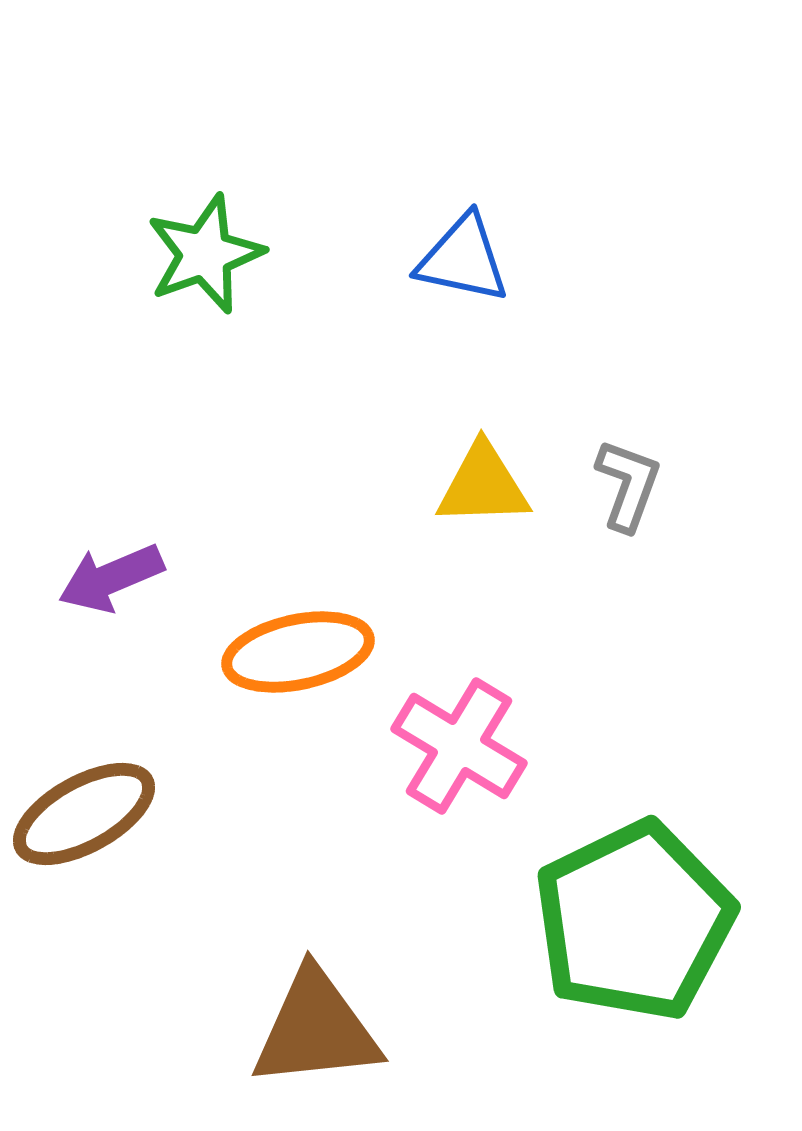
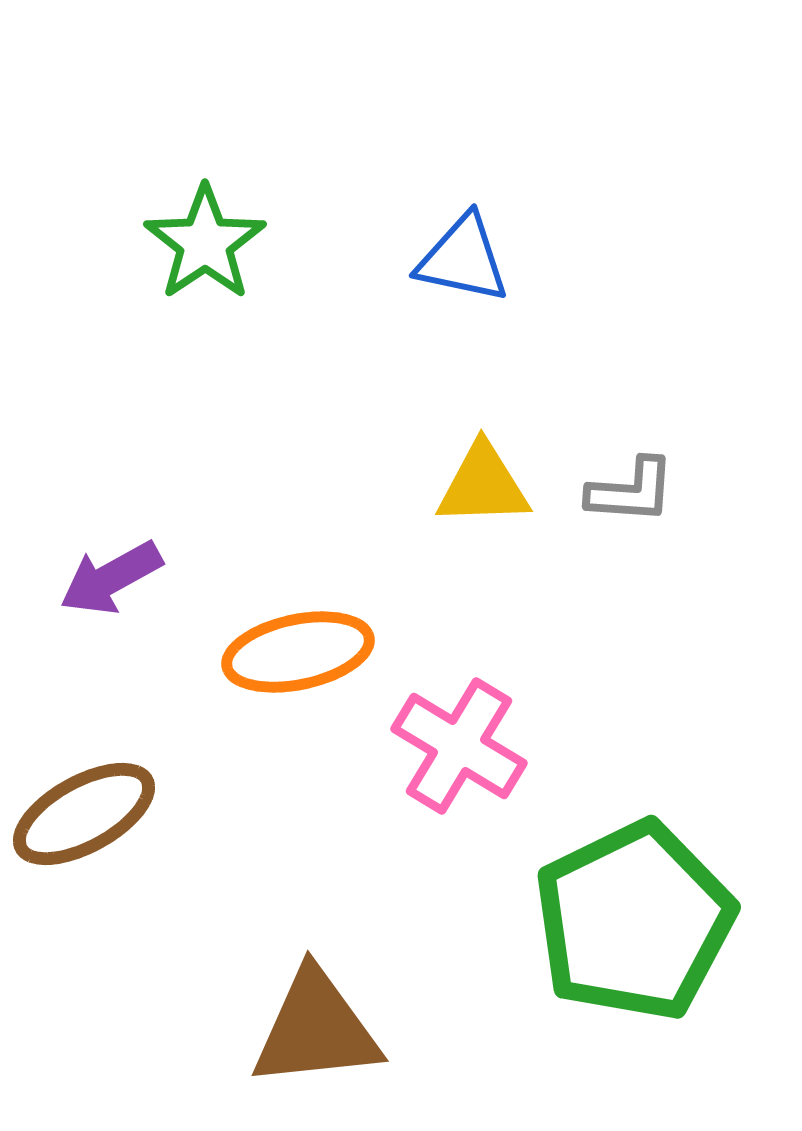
green star: moved 11 px up; rotated 14 degrees counterclockwise
gray L-shape: moved 3 px right, 6 px down; rotated 74 degrees clockwise
purple arrow: rotated 6 degrees counterclockwise
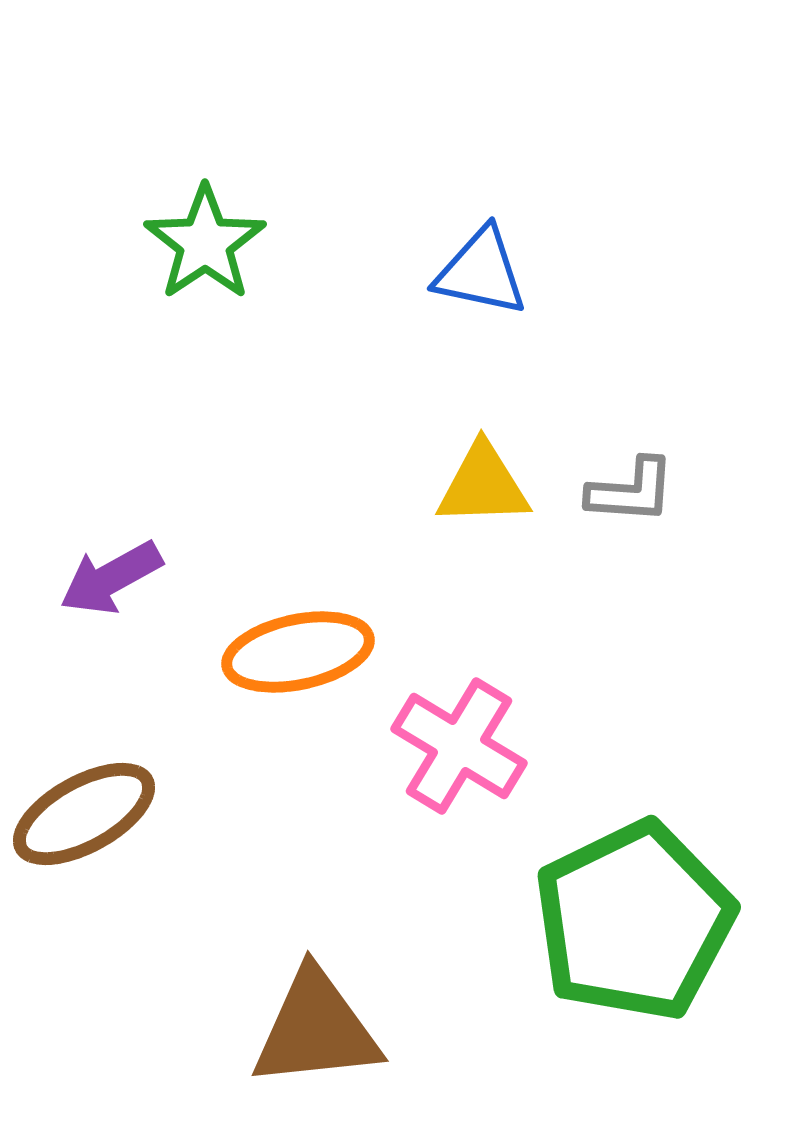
blue triangle: moved 18 px right, 13 px down
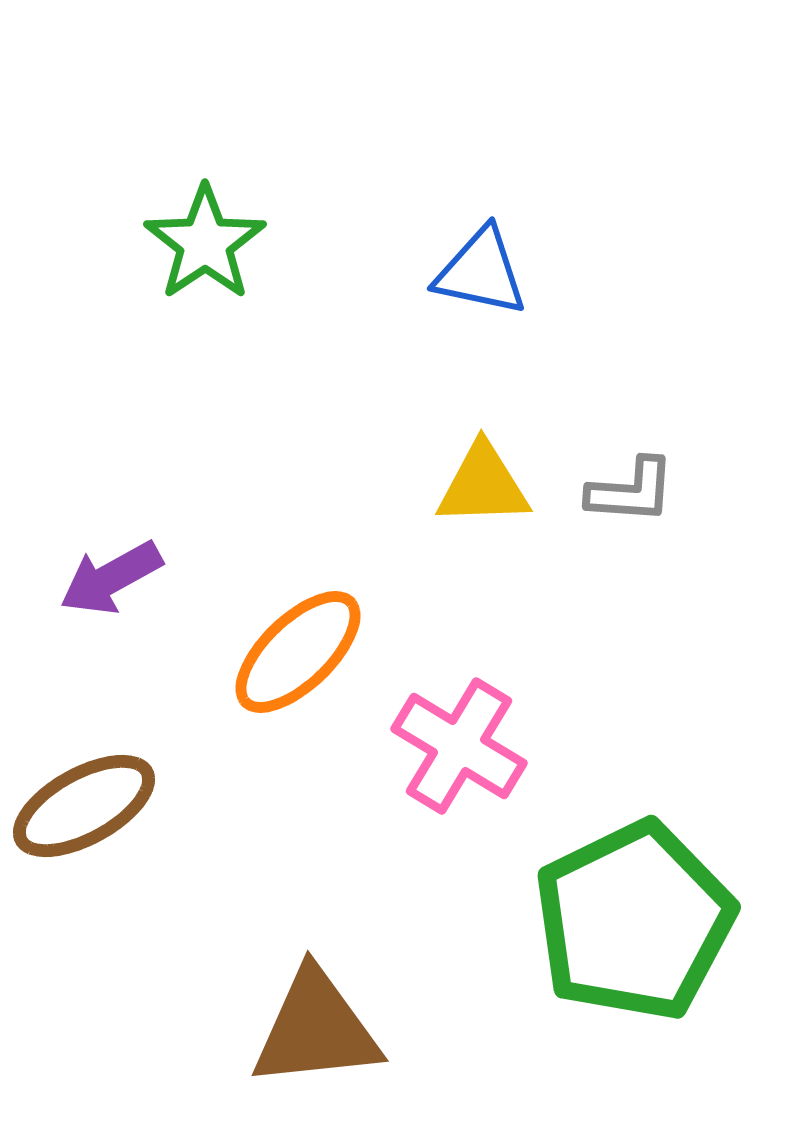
orange ellipse: rotated 32 degrees counterclockwise
brown ellipse: moved 8 px up
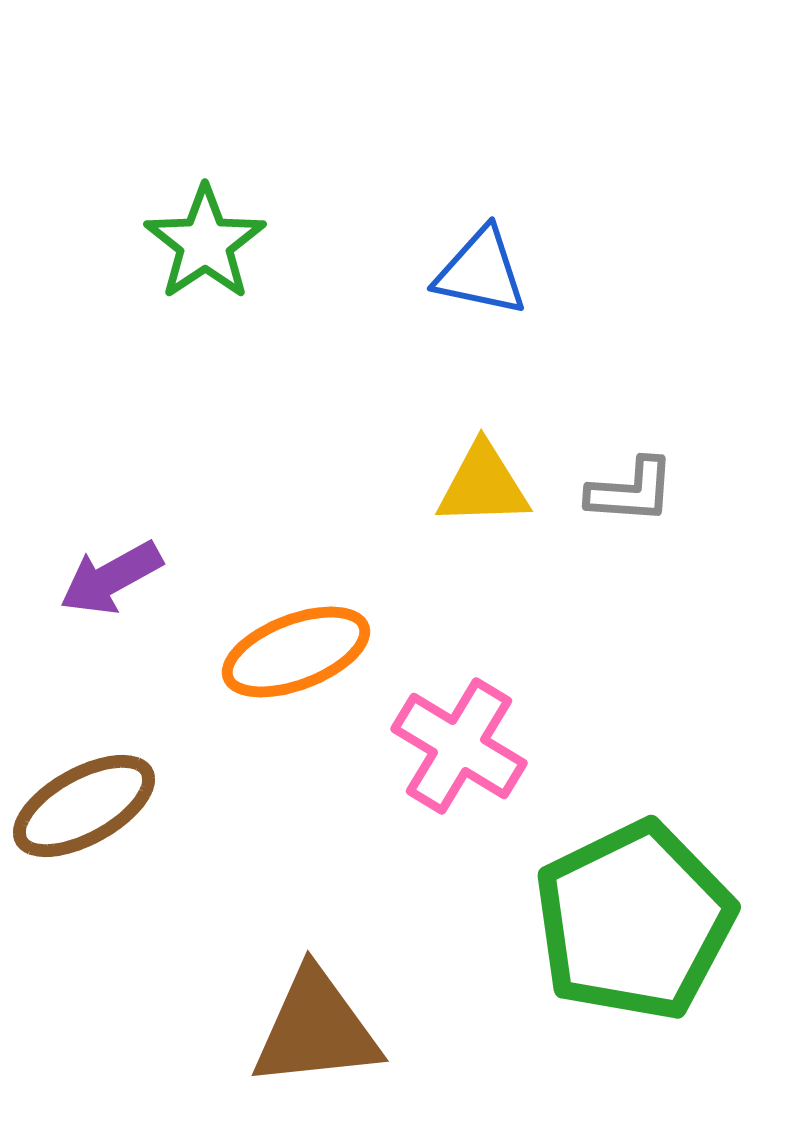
orange ellipse: moved 2 px left; rotated 23 degrees clockwise
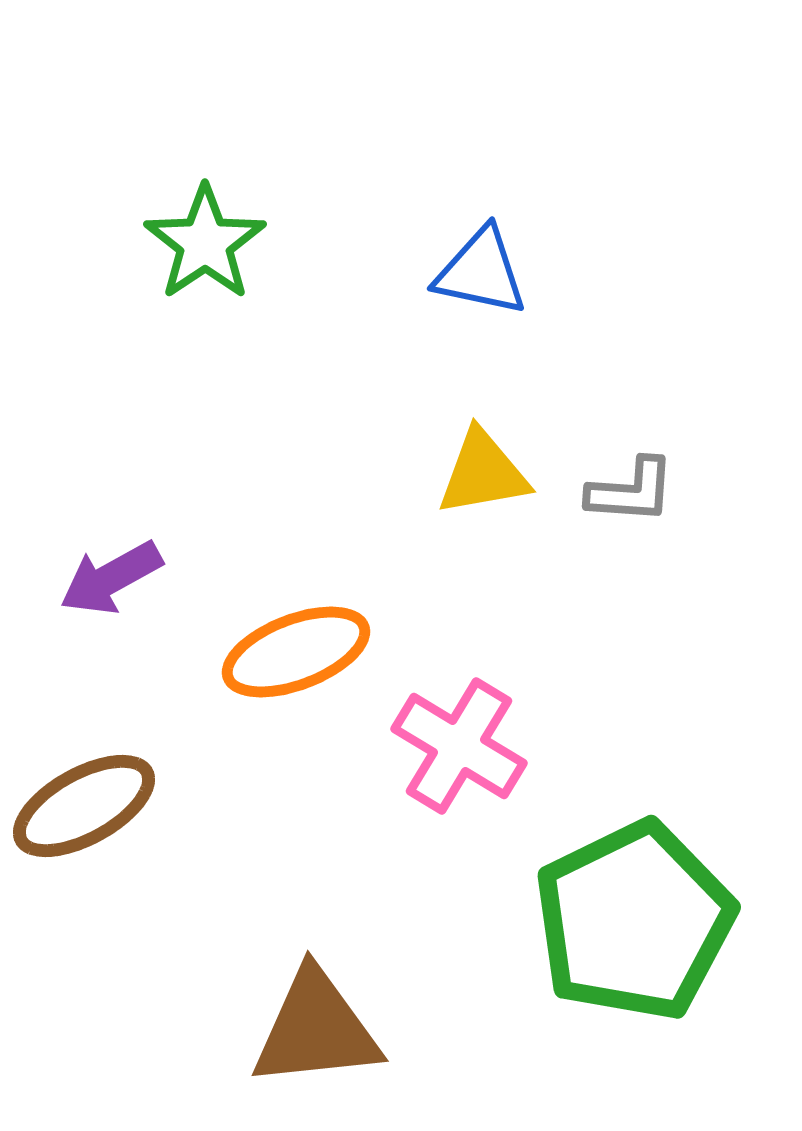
yellow triangle: moved 12 px up; rotated 8 degrees counterclockwise
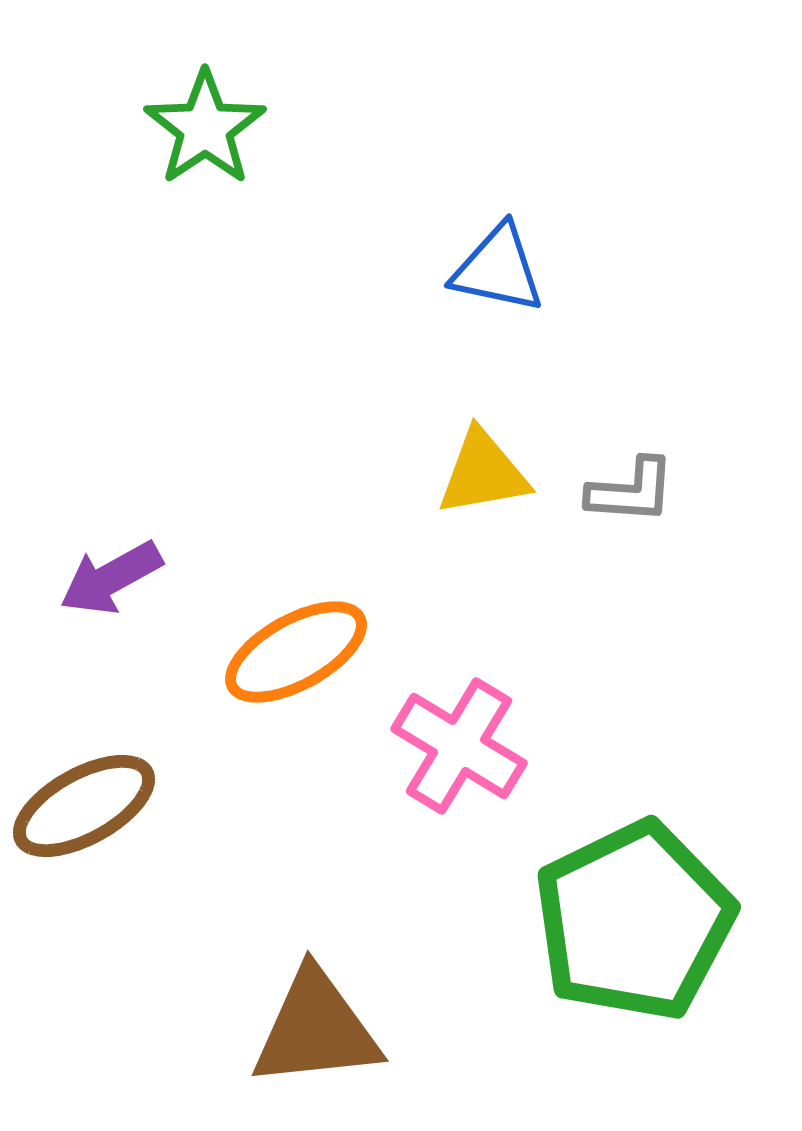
green star: moved 115 px up
blue triangle: moved 17 px right, 3 px up
orange ellipse: rotated 8 degrees counterclockwise
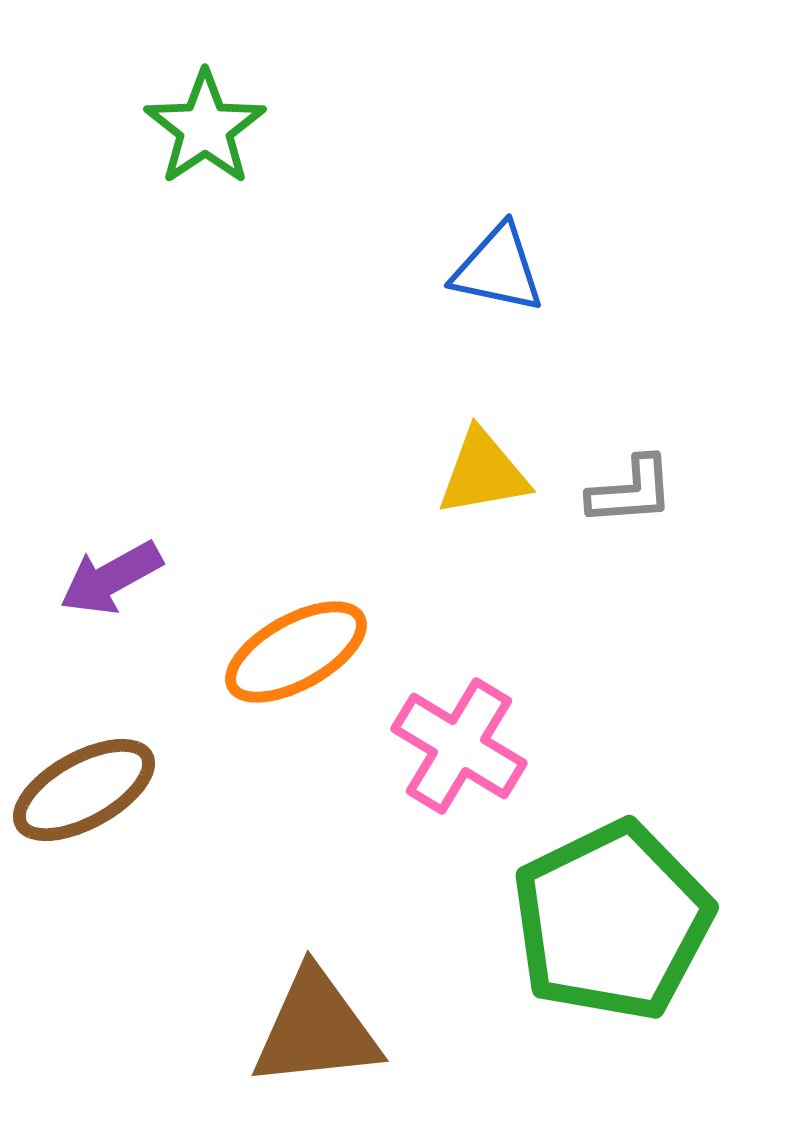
gray L-shape: rotated 8 degrees counterclockwise
brown ellipse: moved 16 px up
green pentagon: moved 22 px left
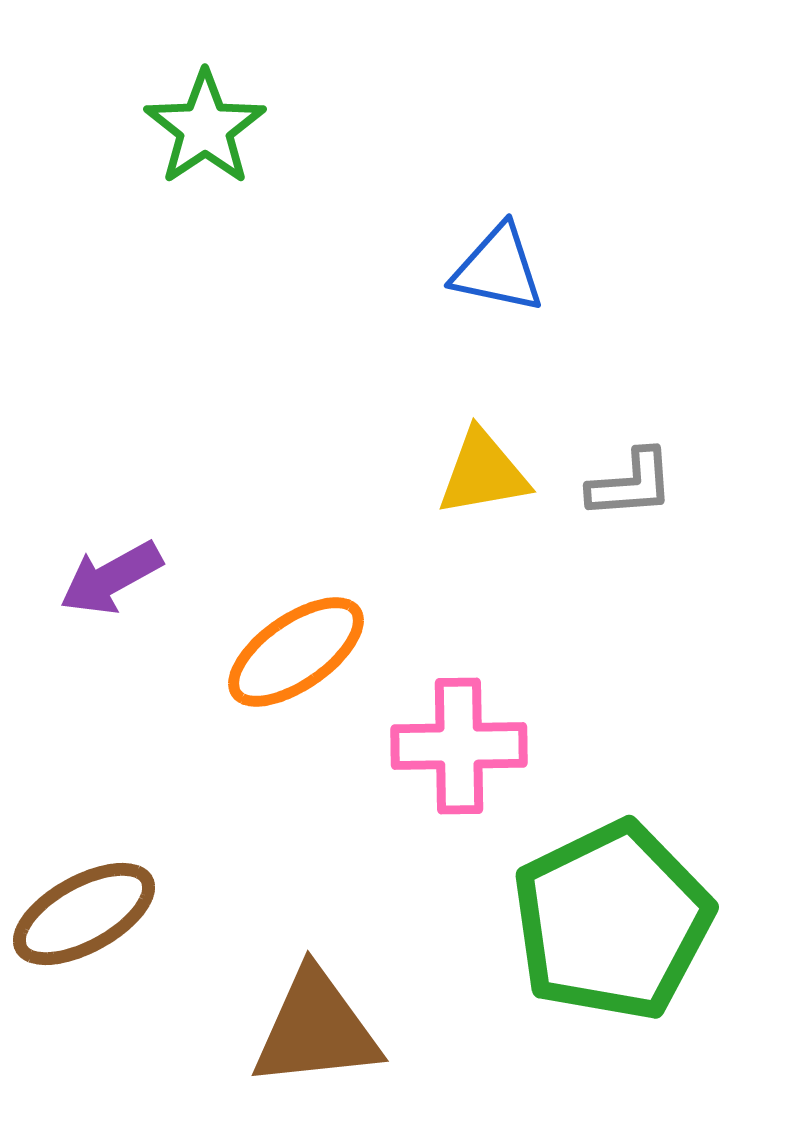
gray L-shape: moved 7 px up
orange ellipse: rotated 6 degrees counterclockwise
pink cross: rotated 32 degrees counterclockwise
brown ellipse: moved 124 px down
